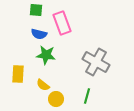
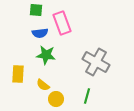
blue semicircle: moved 1 px right, 1 px up; rotated 21 degrees counterclockwise
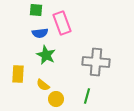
green star: rotated 18 degrees clockwise
gray cross: rotated 24 degrees counterclockwise
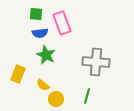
green square: moved 4 px down
yellow rectangle: rotated 18 degrees clockwise
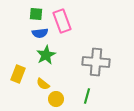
pink rectangle: moved 2 px up
green star: rotated 18 degrees clockwise
yellow semicircle: moved 1 px up
